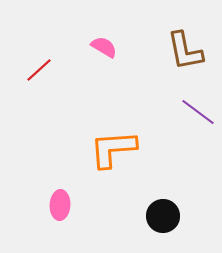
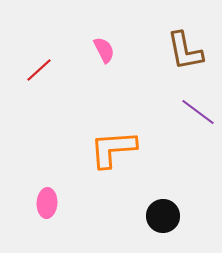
pink semicircle: moved 3 px down; rotated 32 degrees clockwise
pink ellipse: moved 13 px left, 2 px up
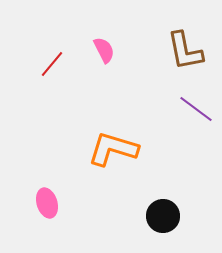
red line: moved 13 px right, 6 px up; rotated 8 degrees counterclockwise
purple line: moved 2 px left, 3 px up
orange L-shape: rotated 21 degrees clockwise
pink ellipse: rotated 20 degrees counterclockwise
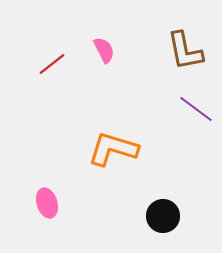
red line: rotated 12 degrees clockwise
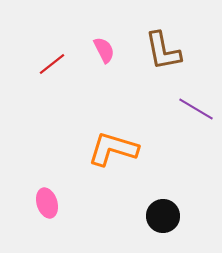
brown L-shape: moved 22 px left
purple line: rotated 6 degrees counterclockwise
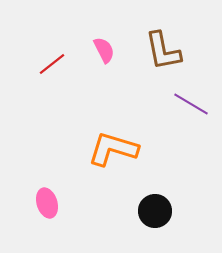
purple line: moved 5 px left, 5 px up
black circle: moved 8 px left, 5 px up
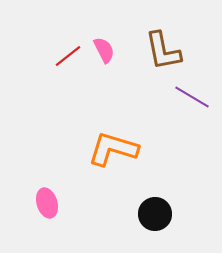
red line: moved 16 px right, 8 px up
purple line: moved 1 px right, 7 px up
black circle: moved 3 px down
